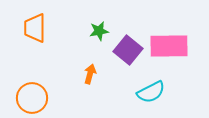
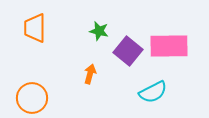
green star: rotated 24 degrees clockwise
purple square: moved 1 px down
cyan semicircle: moved 2 px right
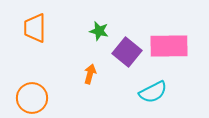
purple square: moved 1 px left, 1 px down
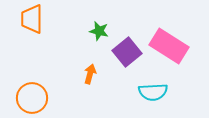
orange trapezoid: moved 3 px left, 9 px up
pink rectangle: rotated 33 degrees clockwise
purple square: rotated 12 degrees clockwise
cyan semicircle: rotated 24 degrees clockwise
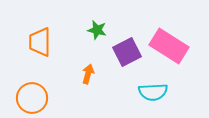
orange trapezoid: moved 8 px right, 23 px down
green star: moved 2 px left, 1 px up
purple square: rotated 12 degrees clockwise
orange arrow: moved 2 px left
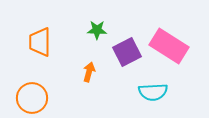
green star: rotated 12 degrees counterclockwise
orange arrow: moved 1 px right, 2 px up
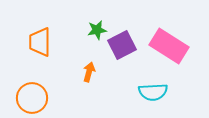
green star: rotated 12 degrees counterclockwise
purple square: moved 5 px left, 7 px up
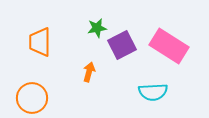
green star: moved 2 px up
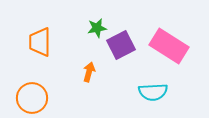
purple square: moved 1 px left
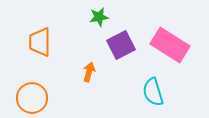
green star: moved 2 px right, 11 px up
pink rectangle: moved 1 px right, 1 px up
cyan semicircle: rotated 76 degrees clockwise
